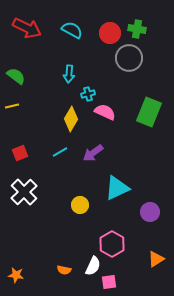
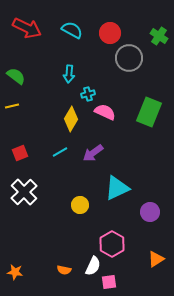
green cross: moved 22 px right, 7 px down; rotated 24 degrees clockwise
orange star: moved 1 px left, 3 px up
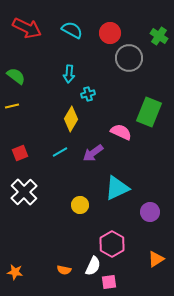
pink semicircle: moved 16 px right, 20 px down
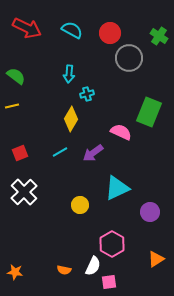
cyan cross: moved 1 px left
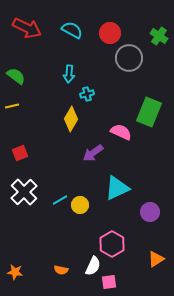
cyan line: moved 48 px down
orange semicircle: moved 3 px left
